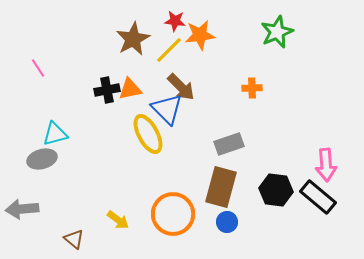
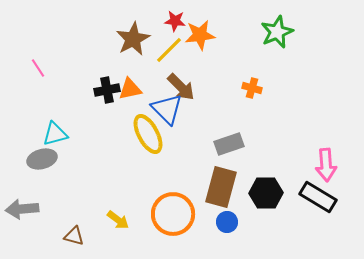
orange cross: rotated 18 degrees clockwise
black hexagon: moved 10 px left, 3 px down; rotated 8 degrees counterclockwise
black rectangle: rotated 9 degrees counterclockwise
brown triangle: moved 3 px up; rotated 25 degrees counterclockwise
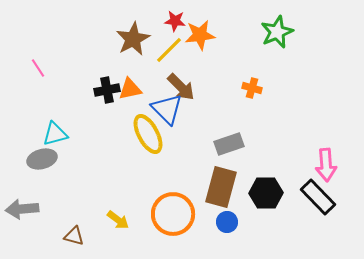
black rectangle: rotated 15 degrees clockwise
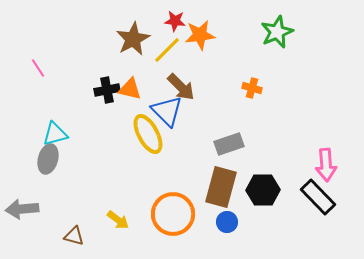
yellow line: moved 2 px left
orange triangle: rotated 25 degrees clockwise
blue triangle: moved 2 px down
gray ellipse: moved 6 px right; rotated 60 degrees counterclockwise
black hexagon: moved 3 px left, 3 px up
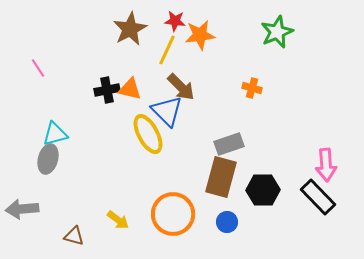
brown star: moved 3 px left, 10 px up
yellow line: rotated 20 degrees counterclockwise
brown rectangle: moved 10 px up
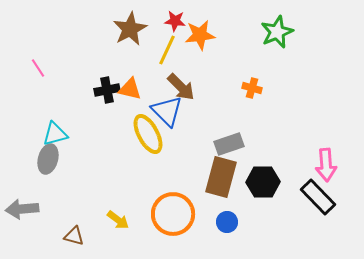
black hexagon: moved 8 px up
